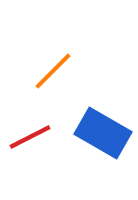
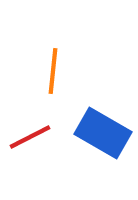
orange line: rotated 39 degrees counterclockwise
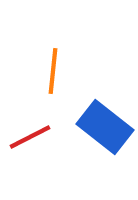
blue rectangle: moved 2 px right, 6 px up; rotated 8 degrees clockwise
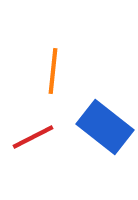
red line: moved 3 px right
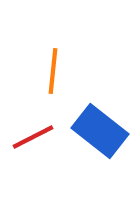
blue rectangle: moved 5 px left, 4 px down
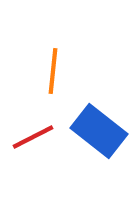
blue rectangle: moved 1 px left
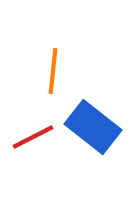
blue rectangle: moved 6 px left, 4 px up
